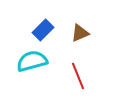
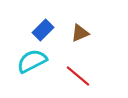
cyan semicircle: rotated 12 degrees counterclockwise
red line: rotated 28 degrees counterclockwise
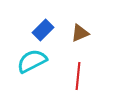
red line: rotated 56 degrees clockwise
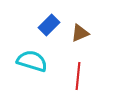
blue rectangle: moved 6 px right, 5 px up
cyan semicircle: rotated 44 degrees clockwise
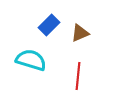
cyan semicircle: moved 1 px left, 1 px up
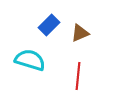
cyan semicircle: moved 1 px left
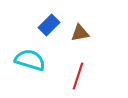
brown triangle: rotated 12 degrees clockwise
red line: rotated 12 degrees clockwise
